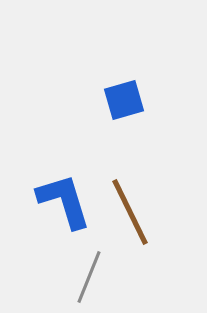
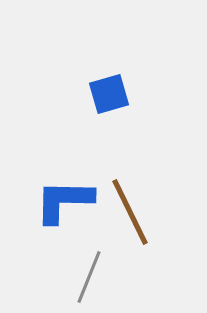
blue square: moved 15 px left, 6 px up
blue L-shape: rotated 72 degrees counterclockwise
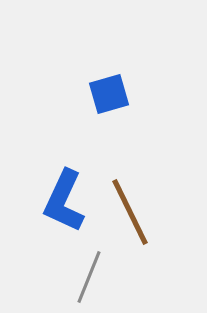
blue L-shape: rotated 66 degrees counterclockwise
